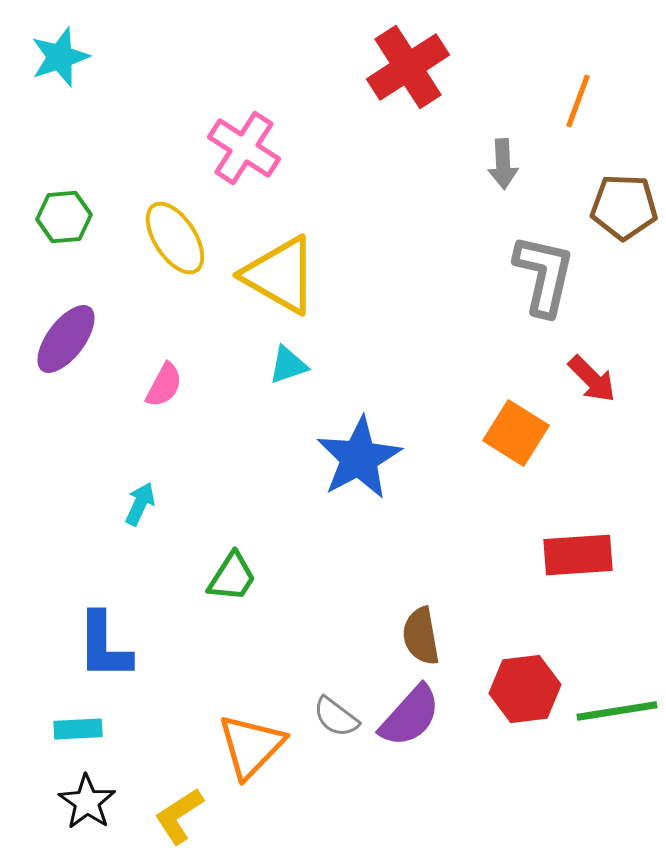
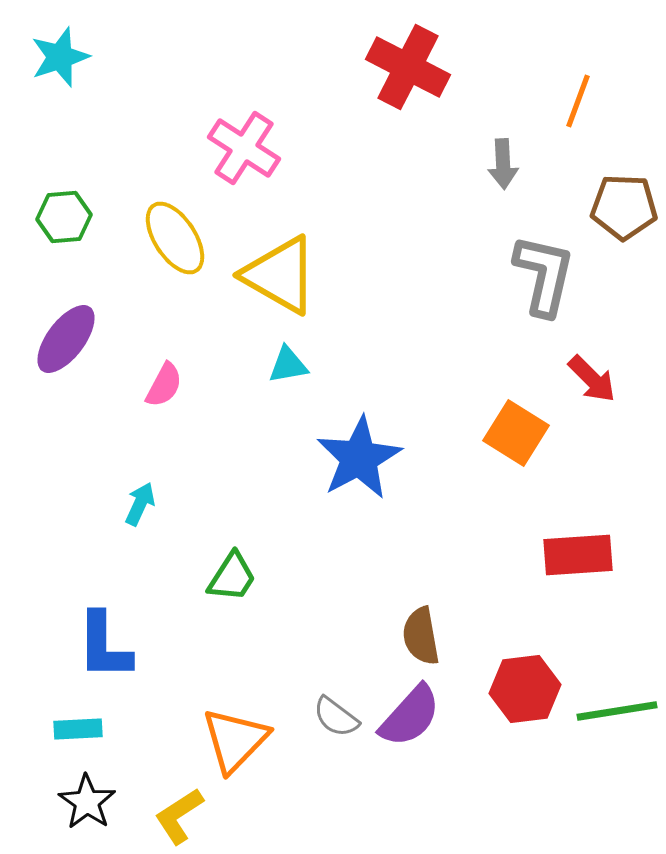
red cross: rotated 30 degrees counterclockwise
cyan triangle: rotated 9 degrees clockwise
orange triangle: moved 16 px left, 6 px up
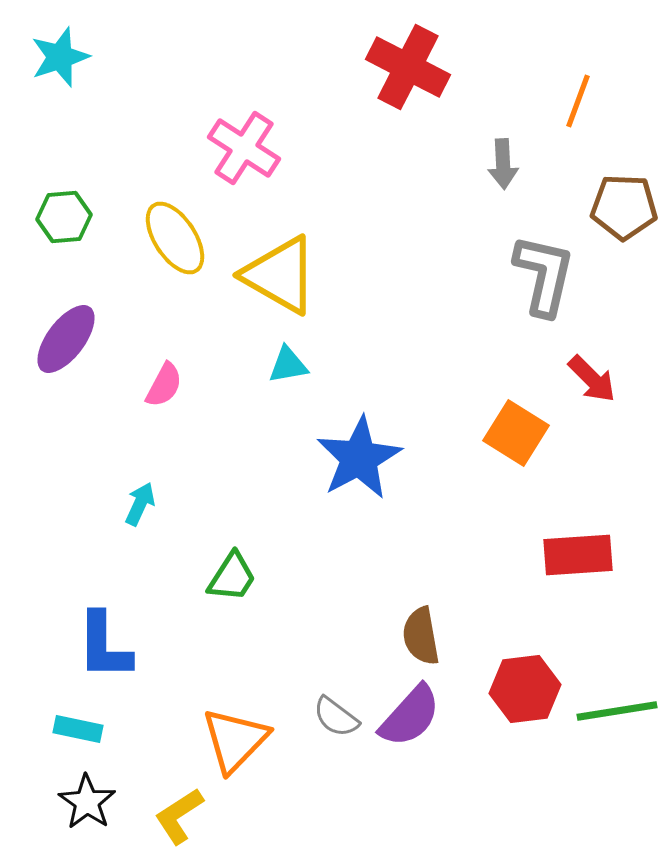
cyan rectangle: rotated 15 degrees clockwise
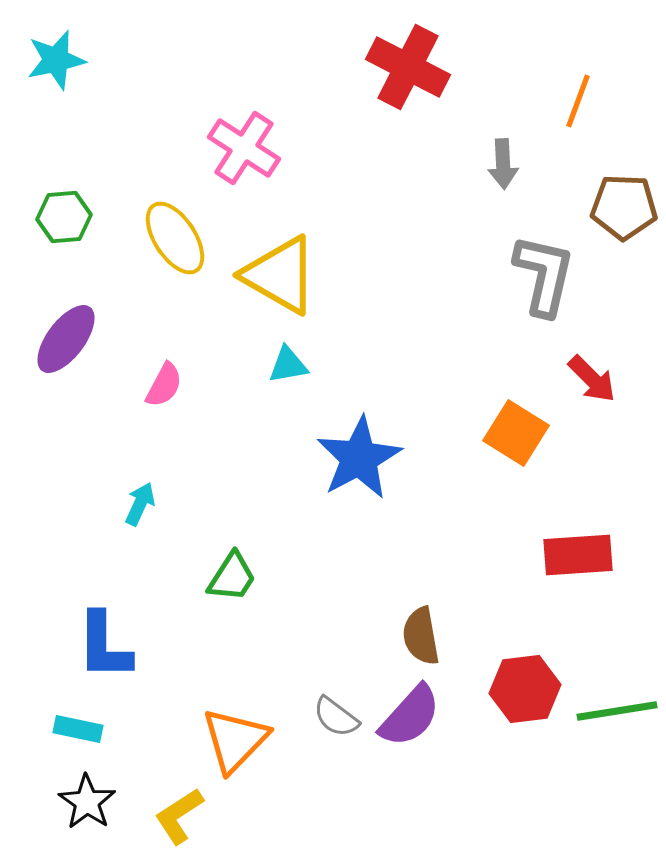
cyan star: moved 4 px left, 3 px down; rotated 6 degrees clockwise
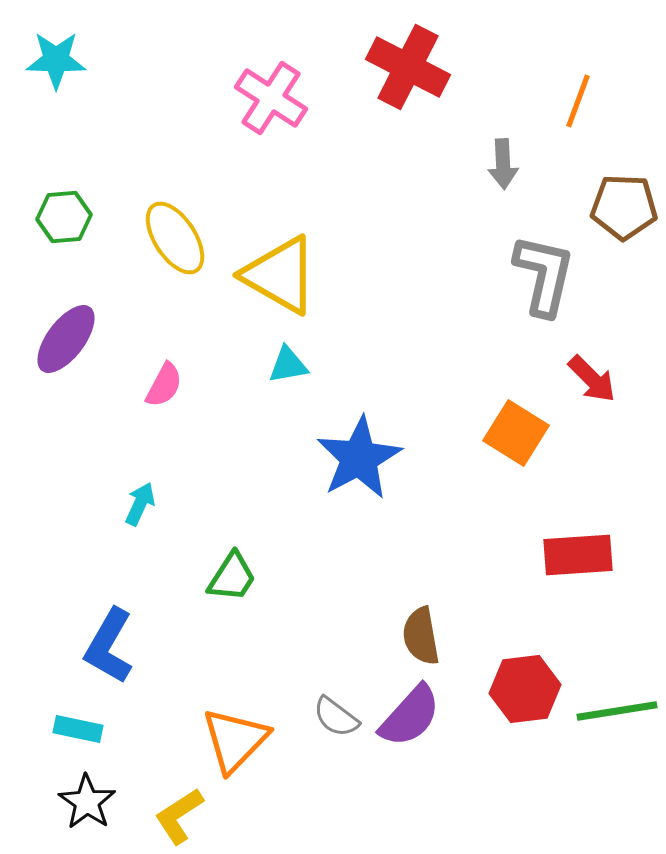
cyan star: rotated 14 degrees clockwise
pink cross: moved 27 px right, 50 px up
blue L-shape: moved 5 px right; rotated 30 degrees clockwise
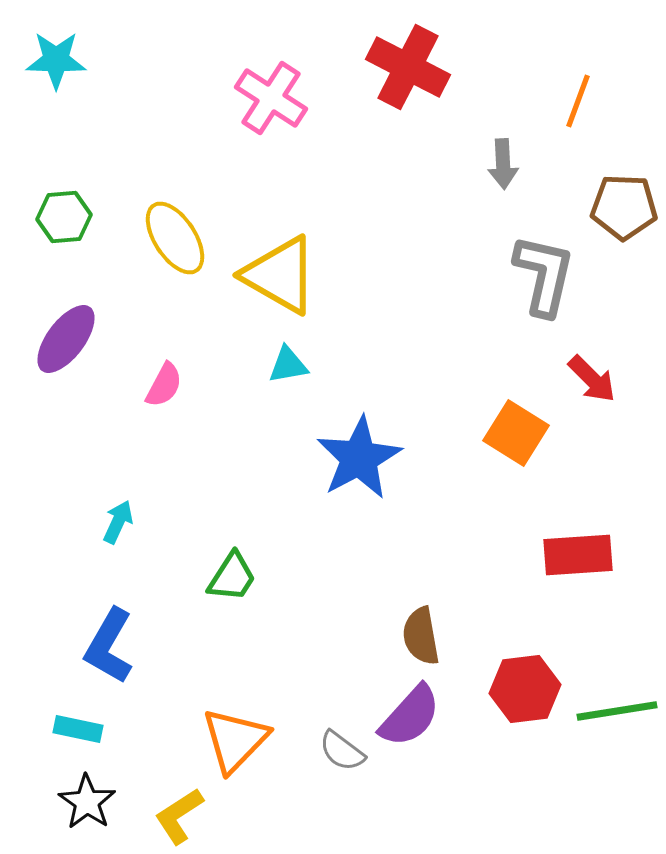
cyan arrow: moved 22 px left, 18 px down
gray semicircle: moved 6 px right, 34 px down
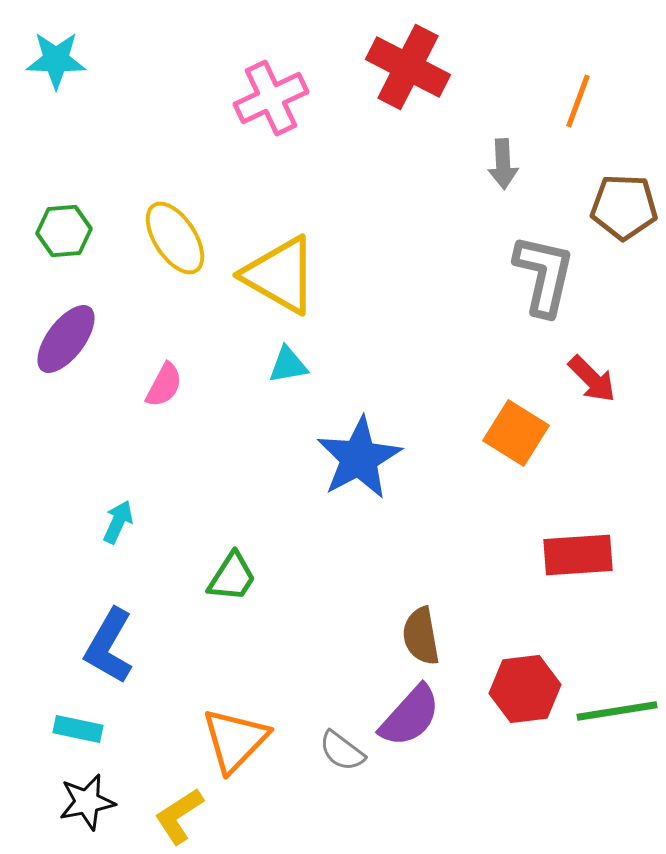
pink cross: rotated 32 degrees clockwise
green hexagon: moved 14 px down
black star: rotated 26 degrees clockwise
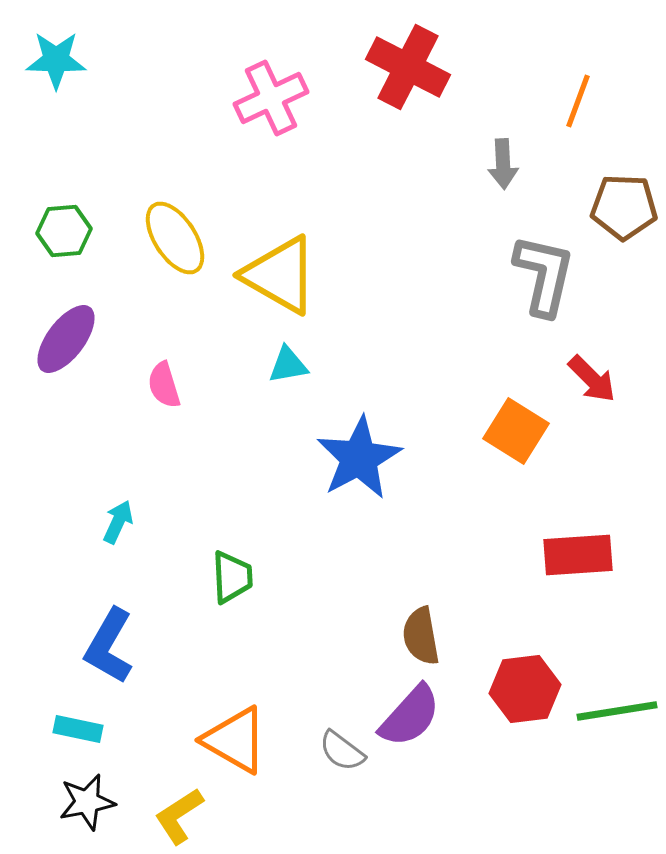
pink semicircle: rotated 135 degrees clockwise
orange square: moved 2 px up
green trapezoid: rotated 36 degrees counterclockwise
orange triangle: rotated 44 degrees counterclockwise
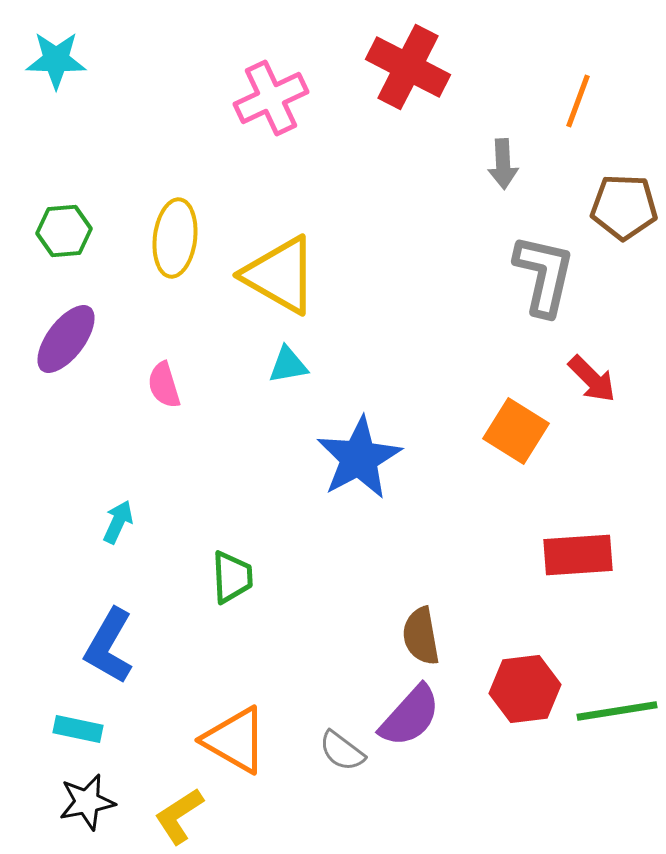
yellow ellipse: rotated 40 degrees clockwise
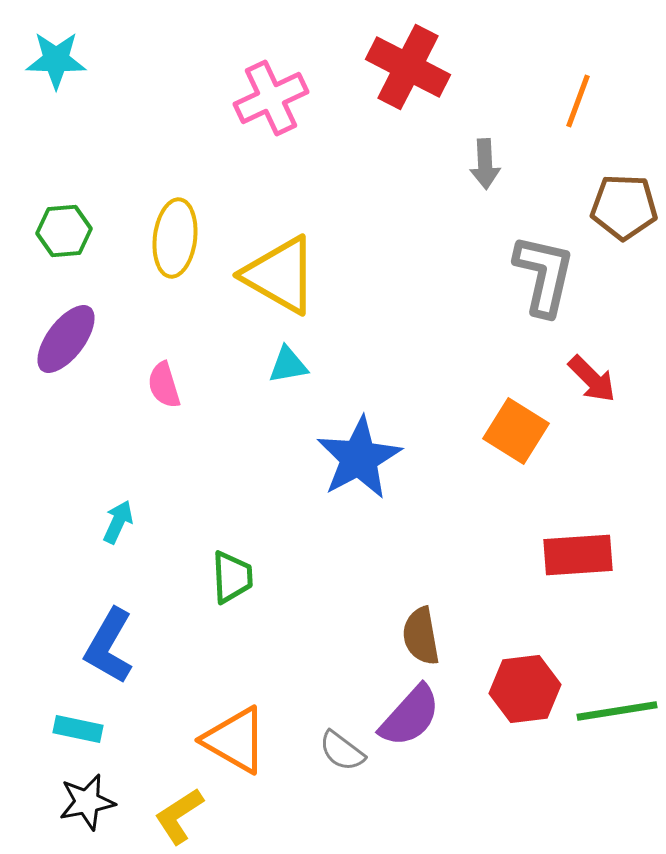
gray arrow: moved 18 px left
